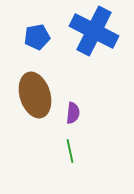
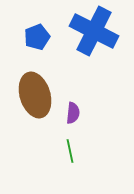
blue pentagon: rotated 10 degrees counterclockwise
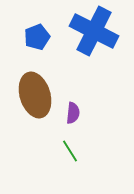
green line: rotated 20 degrees counterclockwise
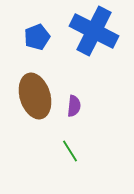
brown ellipse: moved 1 px down
purple semicircle: moved 1 px right, 7 px up
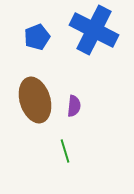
blue cross: moved 1 px up
brown ellipse: moved 4 px down
green line: moved 5 px left; rotated 15 degrees clockwise
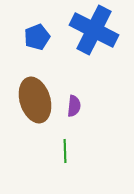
green line: rotated 15 degrees clockwise
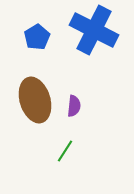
blue pentagon: rotated 10 degrees counterclockwise
green line: rotated 35 degrees clockwise
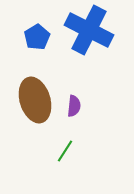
blue cross: moved 5 px left
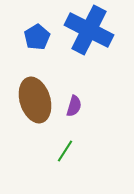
purple semicircle: rotated 10 degrees clockwise
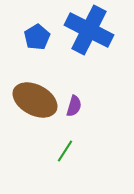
brown ellipse: rotated 45 degrees counterclockwise
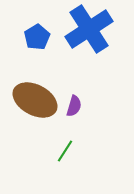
blue cross: moved 1 px up; rotated 30 degrees clockwise
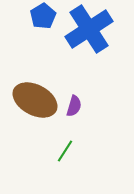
blue pentagon: moved 6 px right, 21 px up
